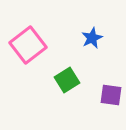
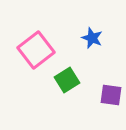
blue star: rotated 25 degrees counterclockwise
pink square: moved 8 px right, 5 px down
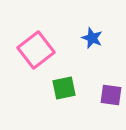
green square: moved 3 px left, 8 px down; rotated 20 degrees clockwise
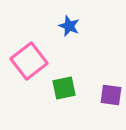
blue star: moved 23 px left, 12 px up
pink square: moved 7 px left, 11 px down
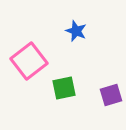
blue star: moved 7 px right, 5 px down
purple square: rotated 25 degrees counterclockwise
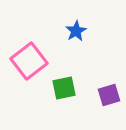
blue star: rotated 20 degrees clockwise
purple square: moved 2 px left
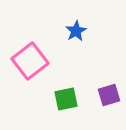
pink square: moved 1 px right
green square: moved 2 px right, 11 px down
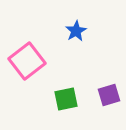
pink square: moved 3 px left
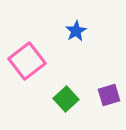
green square: rotated 30 degrees counterclockwise
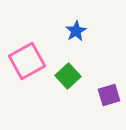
pink square: rotated 9 degrees clockwise
green square: moved 2 px right, 23 px up
